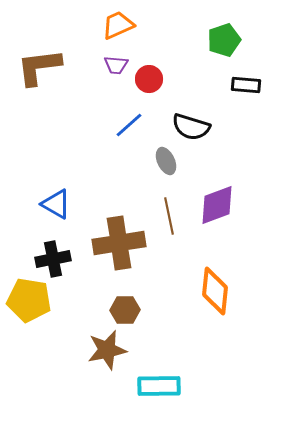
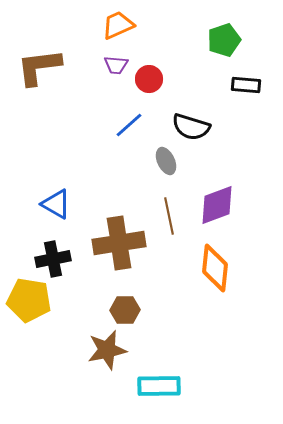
orange diamond: moved 23 px up
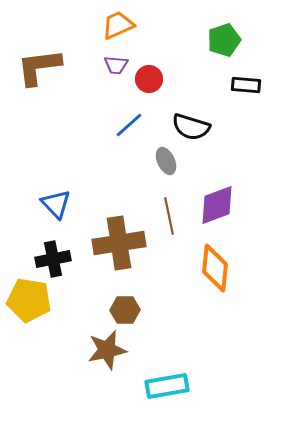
blue triangle: rotated 16 degrees clockwise
cyan rectangle: moved 8 px right; rotated 9 degrees counterclockwise
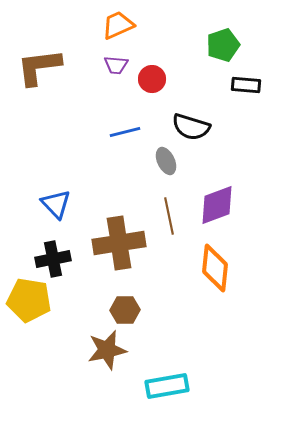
green pentagon: moved 1 px left, 5 px down
red circle: moved 3 px right
blue line: moved 4 px left, 7 px down; rotated 28 degrees clockwise
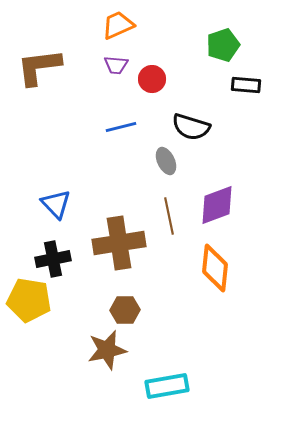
blue line: moved 4 px left, 5 px up
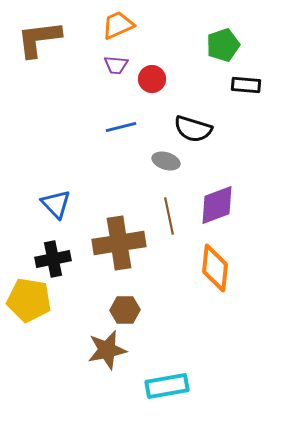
brown L-shape: moved 28 px up
black semicircle: moved 2 px right, 2 px down
gray ellipse: rotated 48 degrees counterclockwise
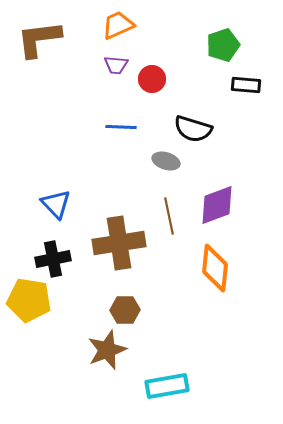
blue line: rotated 16 degrees clockwise
brown star: rotated 9 degrees counterclockwise
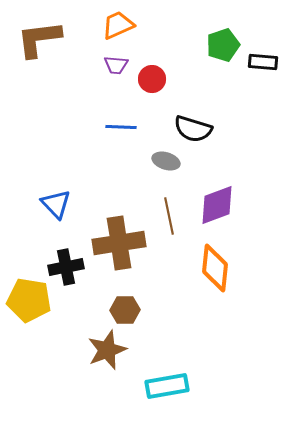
black rectangle: moved 17 px right, 23 px up
black cross: moved 13 px right, 8 px down
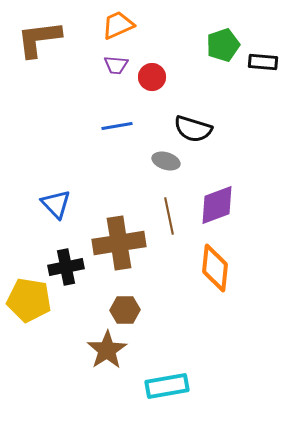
red circle: moved 2 px up
blue line: moved 4 px left, 1 px up; rotated 12 degrees counterclockwise
brown star: rotated 12 degrees counterclockwise
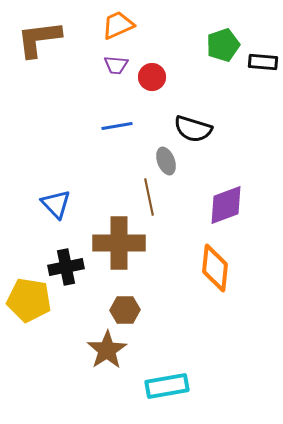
gray ellipse: rotated 52 degrees clockwise
purple diamond: moved 9 px right
brown line: moved 20 px left, 19 px up
brown cross: rotated 9 degrees clockwise
